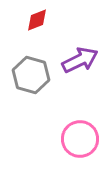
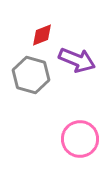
red diamond: moved 5 px right, 15 px down
purple arrow: moved 3 px left; rotated 48 degrees clockwise
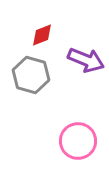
purple arrow: moved 9 px right
pink circle: moved 2 px left, 2 px down
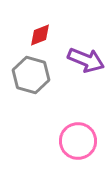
red diamond: moved 2 px left
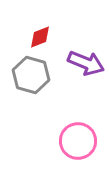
red diamond: moved 2 px down
purple arrow: moved 3 px down
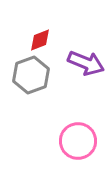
red diamond: moved 3 px down
gray hexagon: rotated 24 degrees clockwise
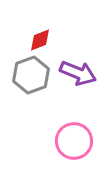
purple arrow: moved 8 px left, 10 px down
pink circle: moved 4 px left
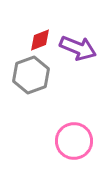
purple arrow: moved 25 px up
